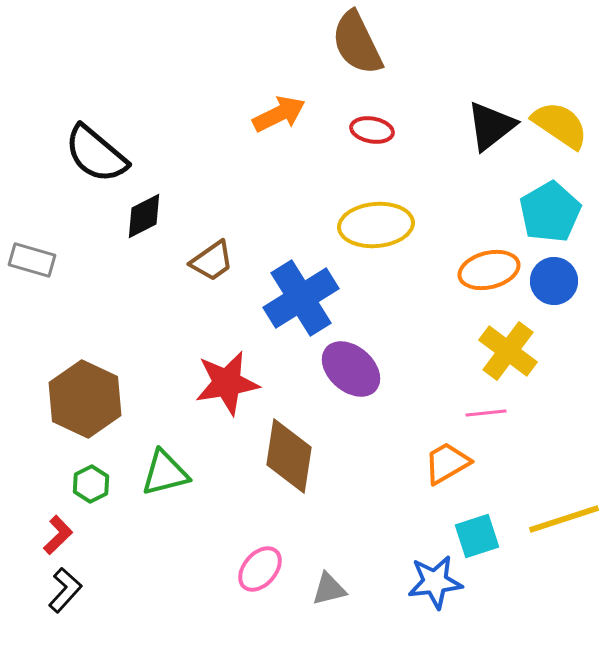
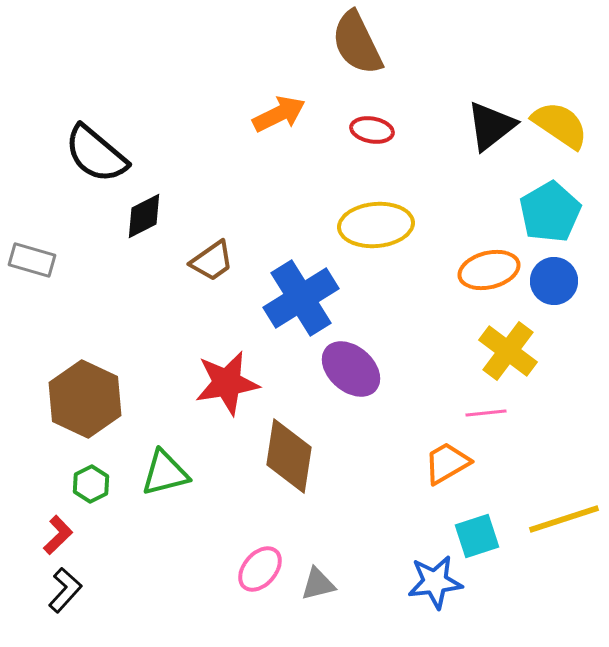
gray triangle: moved 11 px left, 5 px up
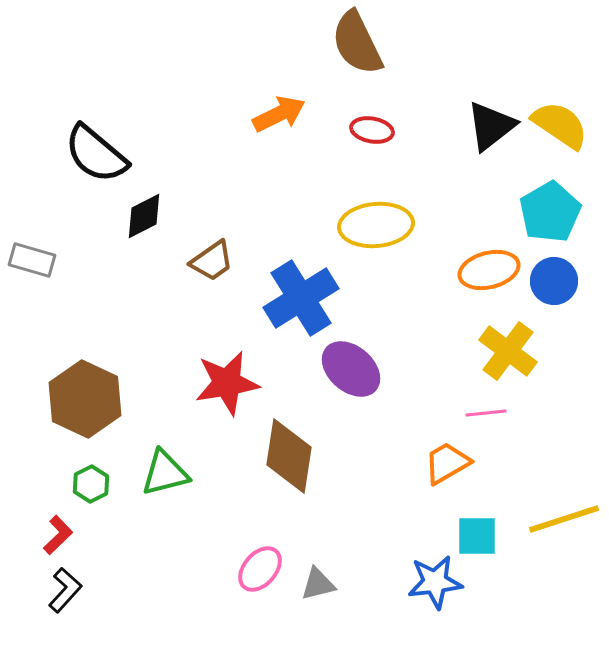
cyan square: rotated 18 degrees clockwise
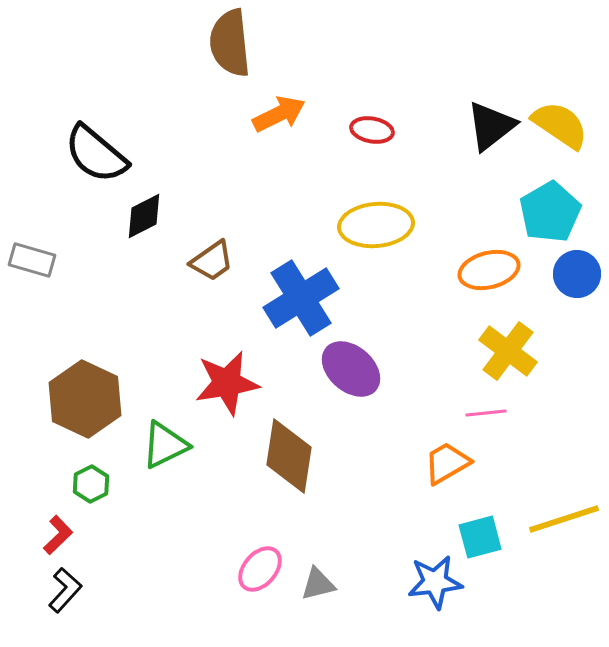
brown semicircle: moved 127 px left; rotated 20 degrees clockwise
blue circle: moved 23 px right, 7 px up
green triangle: moved 28 px up; rotated 12 degrees counterclockwise
cyan square: moved 3 px right, 1 px down; rotated 15 degrees counterclockwise
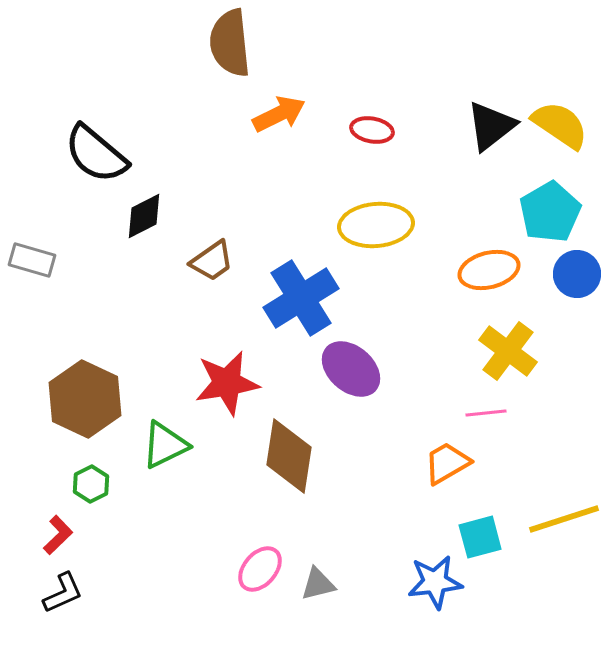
black L-shape: moved 2 px left, 3 px down; rotated 24 degrees clockwise
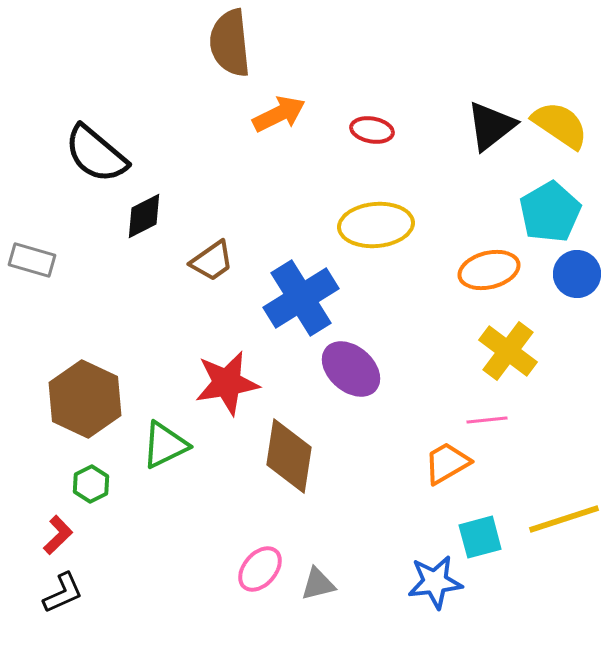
pink line: moved 1 px right, 7 px down
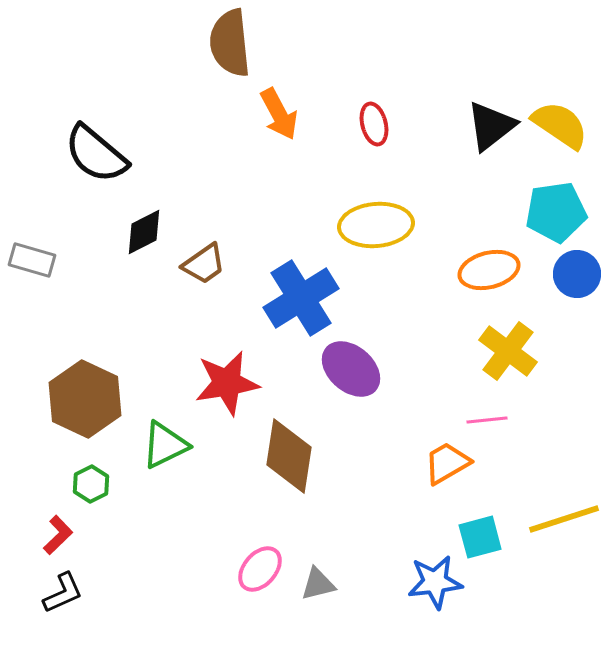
orange arrow: rotated 88 degrees clockwise
red ellipse: moved 2 px right, 6 px up; rotated 66 degrees clockwise
cyan pentagon: moved 6 px right; rotated 22 degrees clockwise
black diamond: moved 16 px down
brown trapezoid: moved 8 px left, 3 px down
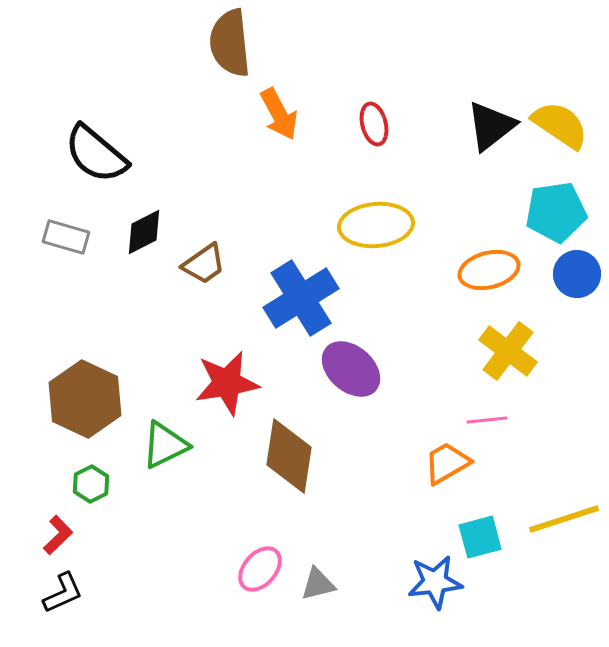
gray rectangle: moved 34 px right, 23 px up
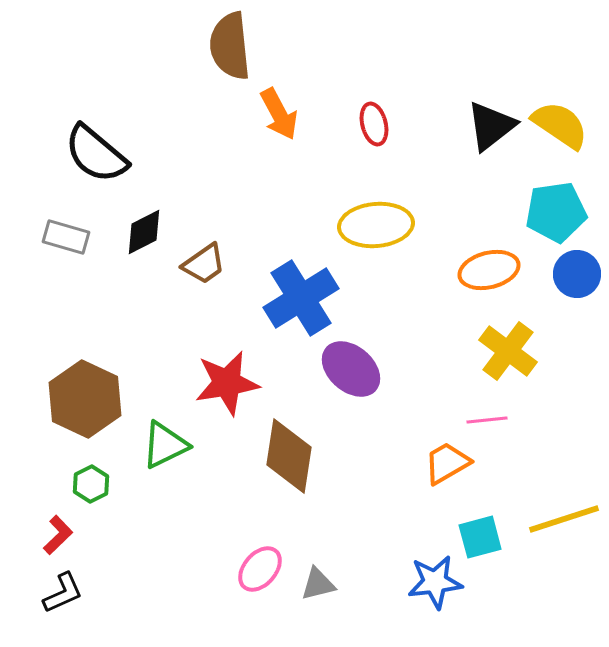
brown semicircle: moved 3 px down
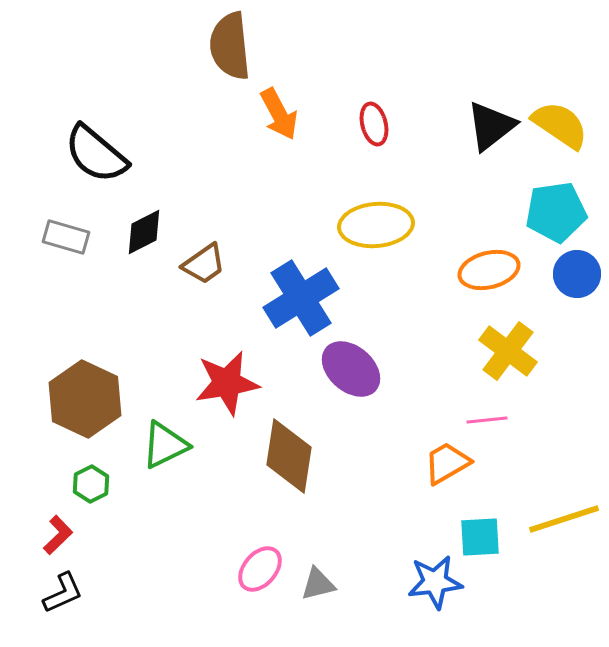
cyan square: rotated 12 degrees clockwise
